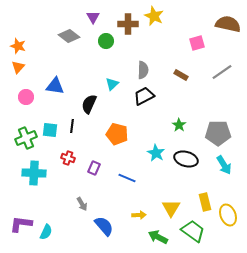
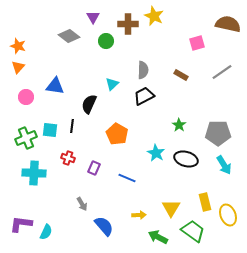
orange pentagon: rotated 15 degrees clockwise
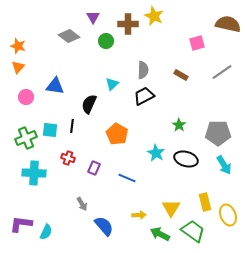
green arrow: moved 2 px right, 3 px up
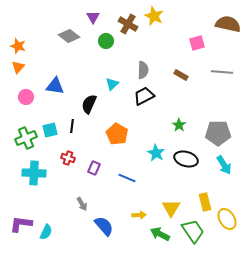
brown cross: rotated 30 degrees clockwise
gray line: rotated 40 degrees clockwise
cyan square: rotated 21 degrees counterclockwise
yellow ellipse: moved 1 px left, 4 px down; rotated 10 degrees counterclockwise
green trapezoid: rotated 20 degrees clockwise
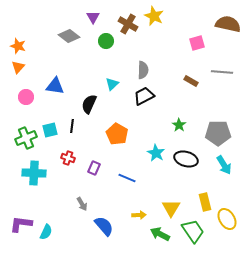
brown rectangle: moved 10 px right, 6 px down
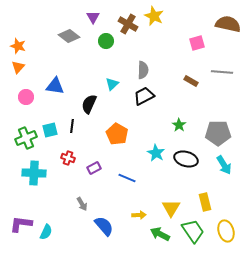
purple rectangle: rotated 40 degrees clockwise
yellow ellipse: moved 1 px left, 12 px down; rotated 15 degrees clockwise
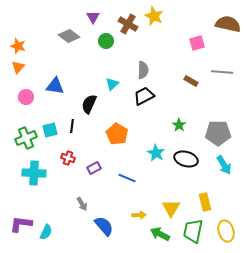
green trapezoid: rotated 135 degrees counterclockwise
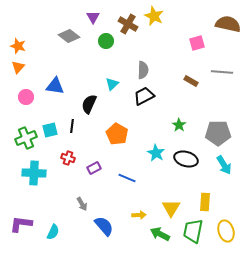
yellow rectangle: rotated 18 degrees clockwise
cyan semicircle: moved 7 px right
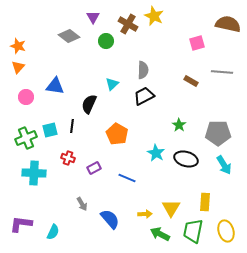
yellow arrow: moved 6 px right, 1 px up
blue semicircle: moved 6 px right, 7 px up
